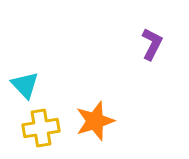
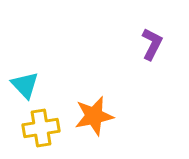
orange star: moved 1 px left, 5 px up; rotated 6 degrees clockwise
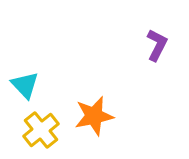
purple L-shape: moved 5 px right, 1 px down
yellow cross: moved 2 px down; rotated 30 degrees counterclockwise
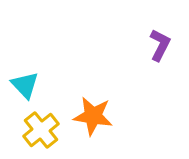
purple L-shape: moved 3 px right
orange star: moved 1 px left; rotated 21 degrees clockwise
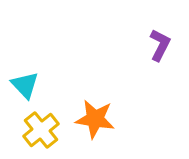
orange star: moved 2 px right, 3 px down
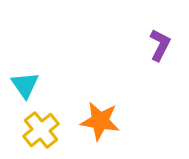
cyan triangle: rotated 8 degrees clockwise
orange star: moved 5 px right, 2 px down
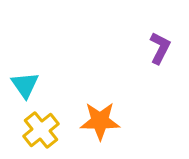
purple L-shape: moved 3 px down
orange star: rotated 9 degrees counterclockwise
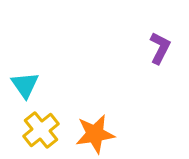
orange star: moved 5 px left, 13 px down; rotated 9 degrees counterclockwise
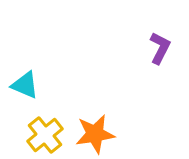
cyan triangle: rotated 32 degrees counterclockwise
yellow cross: moved 4 px right, 5 px down
